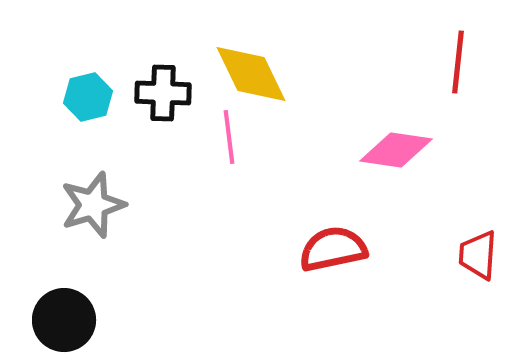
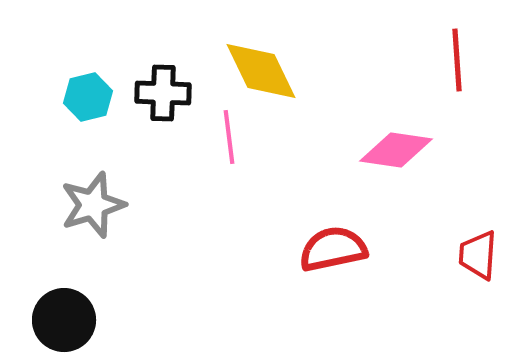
red line: moved 1 px left, 2 px up; rotated 10 degrees counterclockwise
yellow diamond: moved 10 px right, 3 px up
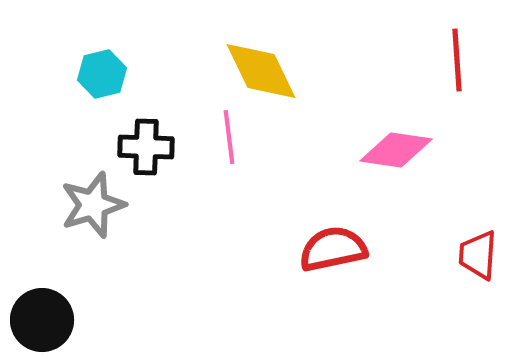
black cross: moved 17 px left, 54 px down
cyan hexagon: moved 14 px right, 23 px up
black circle: moved 22 px left
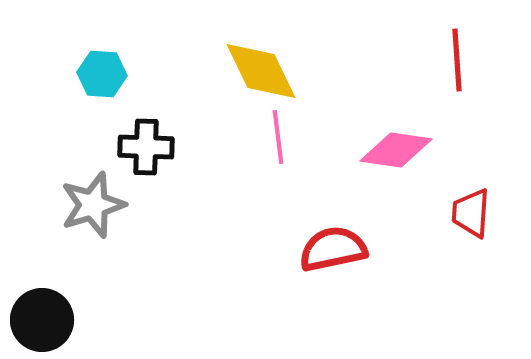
cyan hexagon: rotated 18 degrees clockwise
pink line: moved 49 px right
red trapezoid: moved 7 px left, 42 px up
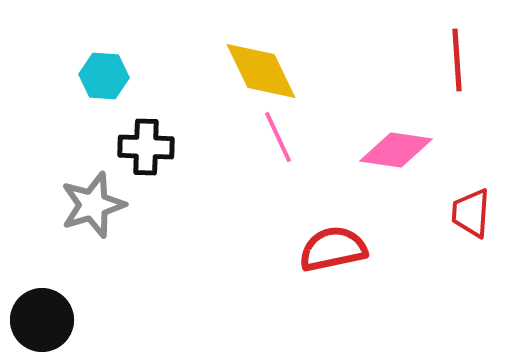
cyan hexagon: moved 2 px right, 2 px down
pink line: rotated 18 degrees counterclockwise
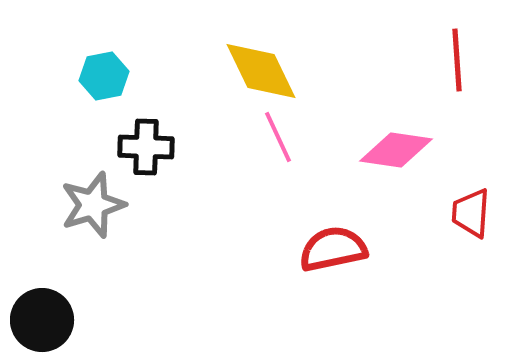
cyan hexagon: rotated 15 degrees counterclockwise
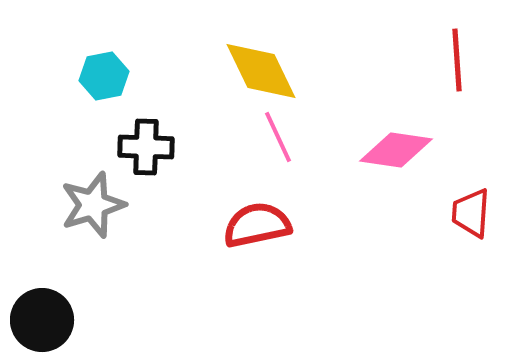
red semicircle: moved 76 px left, 24 px up
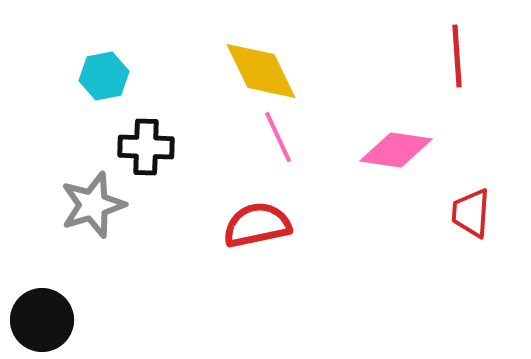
red line: moved 4 px up
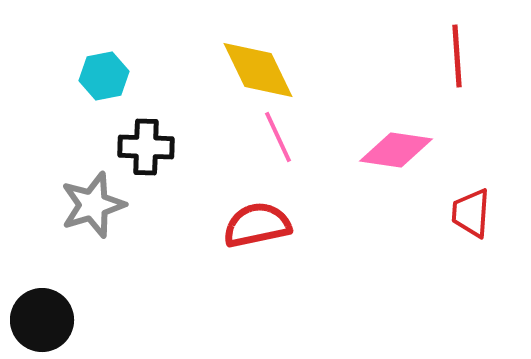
yellow diamond: moved 3 px left, 1 px up
